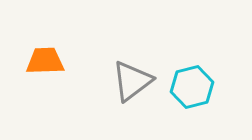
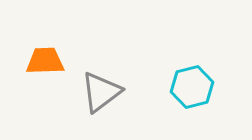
gray triangle: moved 31 px left, 11 px down
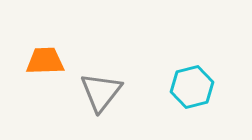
gray triangle: rotated 15 degrees counterclockwise
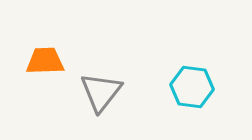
cyan hexagon: rotated 21 degrees clockwise
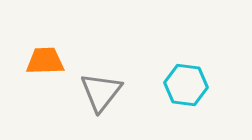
cyan hexagon: moved 6 px left, 2 px up
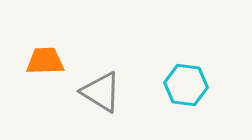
gray triangle: rotated 36 degrees counterclockwise
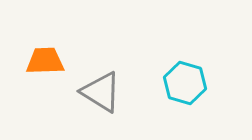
cyan hexagon: moved 1 px left, 2 px up; rotated 9 degrees clockwise
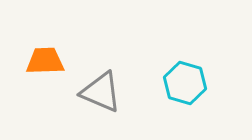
gray triangle: rotated 9 degrees counterclockwise
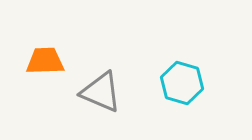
cyan hexagon: moved 3 px left
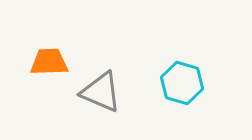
orange trapezoid: moved 4 px right, 1 px down
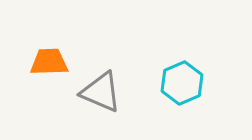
cyan hexagon: rotated 21 degrees clockwise
